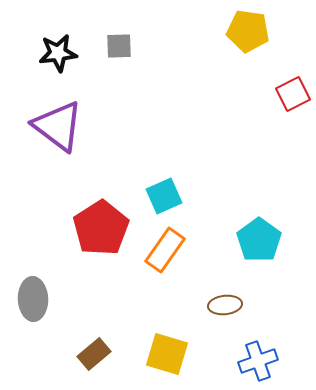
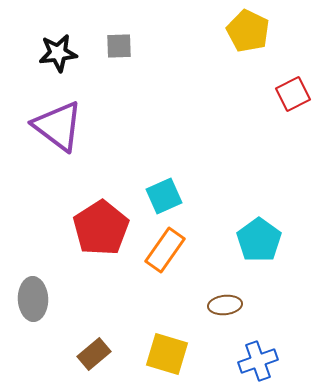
yellow pentagon: rotated 18 degrees clockwise
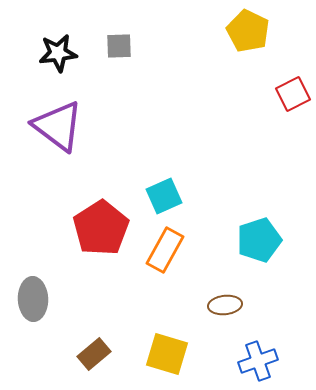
cyan pentagon: rotated 18 degrees clockwise
orange rectangle: rotated 6 degrees counterclockwise
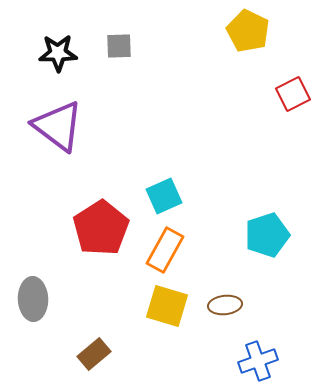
black star: rotated 6 degrees clockwise
cyan pentagon: moved 8 px right, 5 px up
yellow square: moved 48 px up
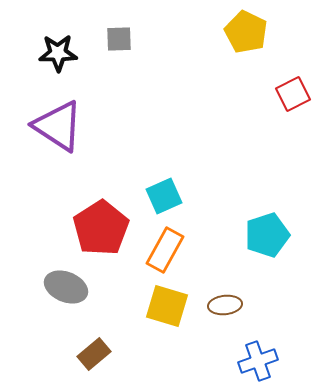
yellow pentagon: moved 2 px left, 1 px down
gray square: moved 7 px up
purple triangle: rotated 4 degrees counterclockwise
gray ellipse: moved 33 px right, 12 px up; rotated 66 degrees counterclockwise
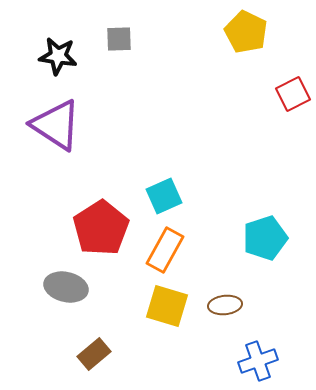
black star: moved 3 px down; rotated 9 degrees clockwise
purple triangle: moved 2 px left, 1 px up
cyan pentagon: moved 2 px left, 3 px down
gray ellipse: rotated 9 degrees counterclockwise
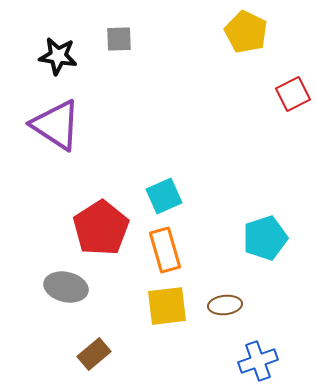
orange rectangle: rotated 45 degrees counterclockwise
yellow square: rotated 24 degrees counterclockwise
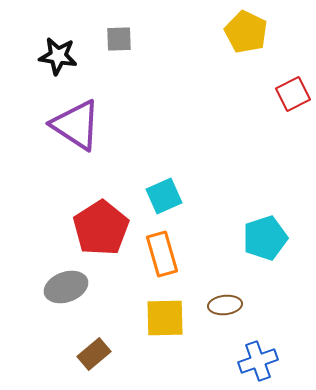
purple triangle: moved 20 px right
orange rectangle: moved 3 px left, 4 px down
gray ellipse: rotated 33 degrees counterclockwise
yellow square: moved 2 px left, 12 px down; rotated 6 degrees clockwise
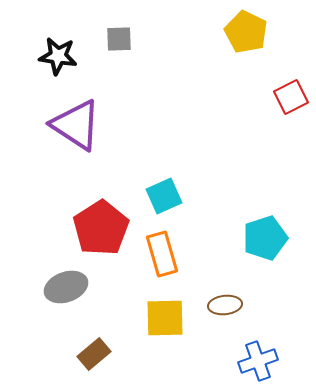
red square: moved 2 px left, 3 px down
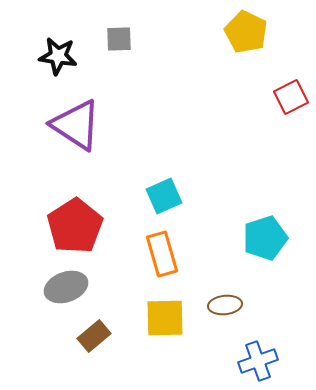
red pentagon: moved 26 px left, 2 px up
brown rectangle: moved 18 px up
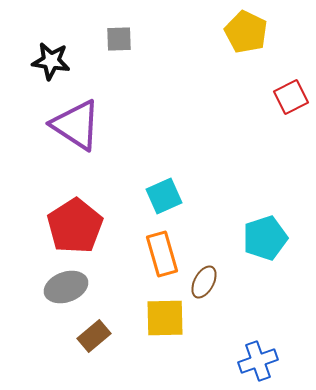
black star: moved 7 px left, 5 px down
brown ellipse: moved 21 px left, 23 px up; rotated 56 degrees counterclockwise
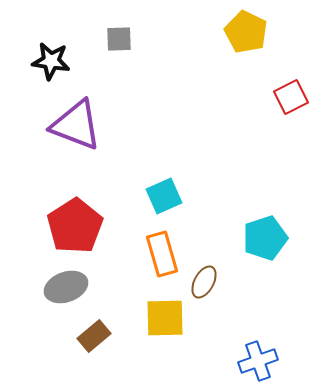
purple triangle: rotated 12 degrees counterclockwise
